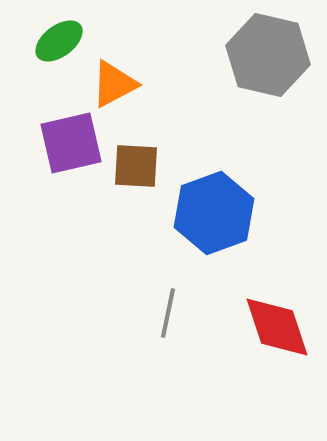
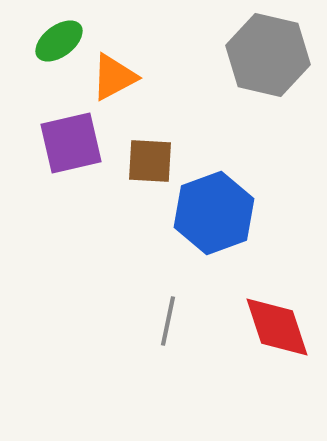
orange triangle: moved 7 px up
brown square: moved 14 px right, 5 px up
gray line: moved 8 px down
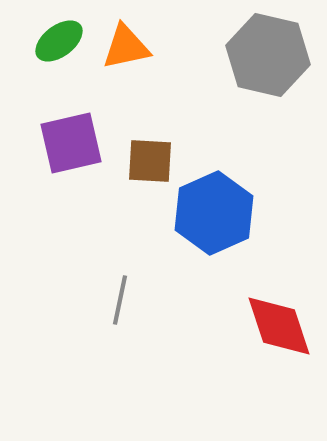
orange triangle: moved 12 px right, 30 px up; rotated 16 degrees clockwise
blue hexagon: rotated 4 degrees counterclockwise
gray line: moved 48 px left, 21 px up
red diamond: moved 2 px right, 1 px up
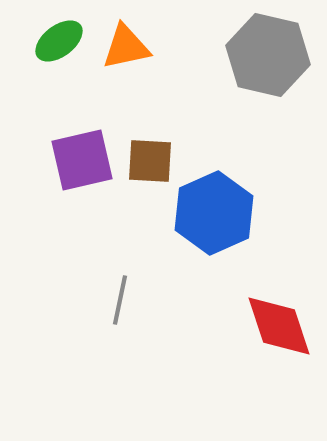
purple square: moved 11 px right, 17 px down
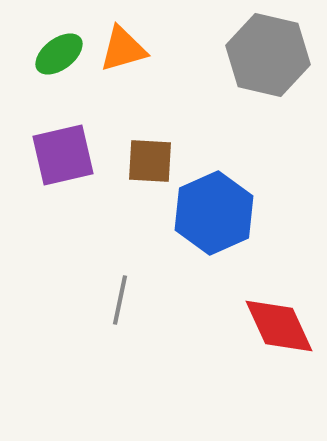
green ellipse: moved 13 px down
orange triangle: moved 3 px left, 2 px down; rotated 4 degrees counterclockwise
purple square: moved 19 px left, 5 px up
red diamond: rotated 6 degrees counterclockwise
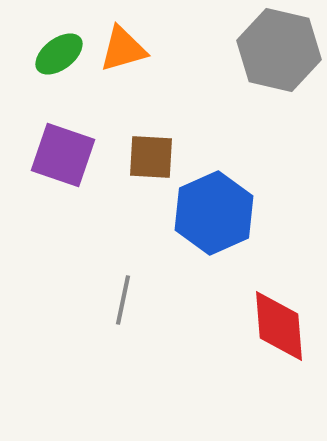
gray hexagon: moved 11 px right, 5 px up
purple square: rotated 32 degrees clockwise
brown square: moved 1 px right, 4 px up
gray line: moved 3 px right
red diamond: rotated 20 degrees clockwise
